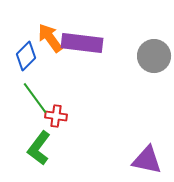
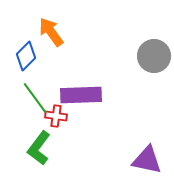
orange arrow: moved 1 px right, 6 px up
purple rectangle: moved 1 px left, 52 px down; rotated 9 degrees counterclockwise
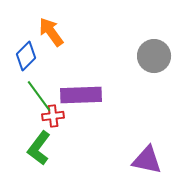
green line: moved 4 px right, 2 px up
red cross: moved 3 px left; rotated 15 degrees counterclockwise
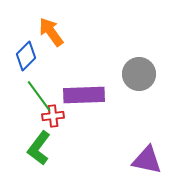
gray circle: moved 15 px left, 18 px down
purple rectangle: moved 3 px right
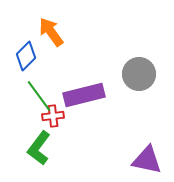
purple rectangle: rotated 12 degrees counterclockwise
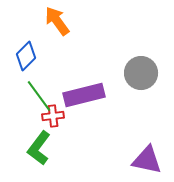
orange arrow: moved 6 px right, 11 px up
gray circle: moved 2 px right, 1 px up
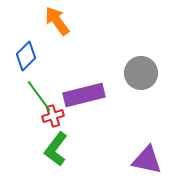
red cross: rotated 10 degrees counterclockwise
green L-shape: moved 17 px right, 1 px down
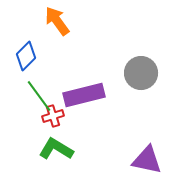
green L-shape: rotated 84 degrees clockwise
